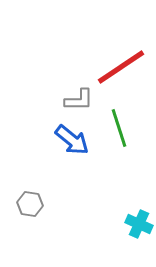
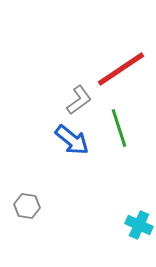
red line: moved 2 px down
gray L-shape: rotated 36 degrees counterclockwise
gray hexagon: moved 3 px left, 2 px down
cyan cross: moved 1 px down
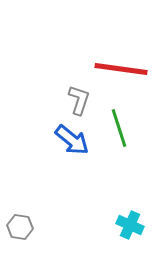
red line: rotated 42 degrees clockwise
gray L-shape: rotated 36 degrees counterclockwise
gray hexagon: moved 7 px left, 21 px down
cyan cross: moved 9 px left
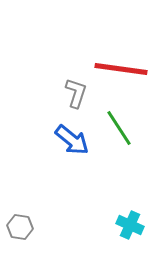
gray L-shape: moved 3 px left, 7 px up
green line: rotated 15 degrees counterclockwise
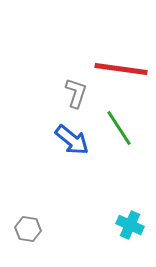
gray hexagon: moved 8 px right, 2 px down
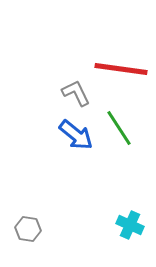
gray L-shape: rotated 44 degrees counterclockwise
blue arrow: moved 4 px right, 5 px up
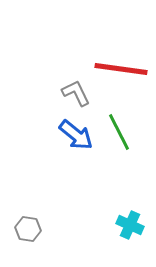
green line: moved 4 px down; rotated 6 degrees clockwise
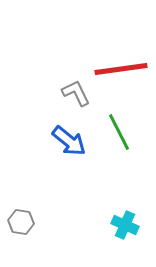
red line: rotated 16 degrees counterclockwise
blue arrow: moved 7 px left, 6 px down
cyan cross: moved 5 px left
gray hexagon: moved 7 px left, 7 px up
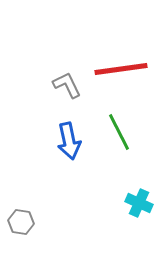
gray L-shape: moved 9 px left, 8 px up
blue arrow: rotated 39 degrees clockwise
cyan cross: moved 14 px right, 22 px up
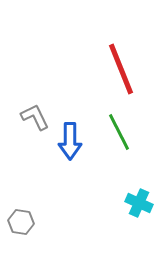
red line: rotated 76 degrees clockwise
gray L-shape: moved 32 px left, 32 px down
blue arrow: moved 1 px right; rotated 12 degrees clockwise
